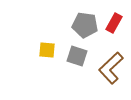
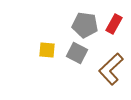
red rectangle: moved 1 px down
gray square: moved 3 px up; rotated 10 degrees clockwise
brown L-shape: moved 1 px down
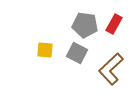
yellow square: moved 2 px left
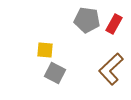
gray pentagon: moved 2 px right, 5 px up
gray square: moved 22 px left, 20 px down
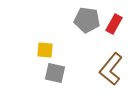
brown L-shape: rotated 8 degrees counterclockwise
gray square: rotated 15 degrees counterclockwise
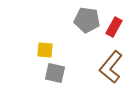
red rectangle: moved 3 px down
brown L-shape: moved 2 px up
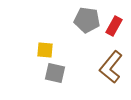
red rectangle: moved 1 px up
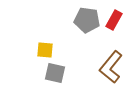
red rectangle: moved 6 px up
